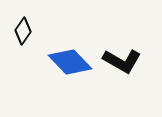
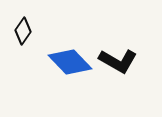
black L-shape: moved 4 px left
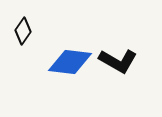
blue diamond: rotated 39 degrees counterclockwise
